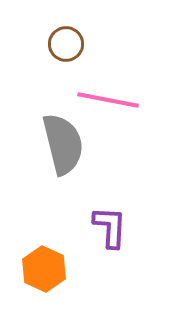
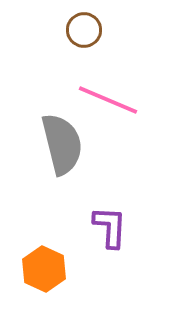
brown circle: moved 18 px right, 14 px up
pink line: rotated 12 degrees clockwise
gray semicircle: moved 1 px left
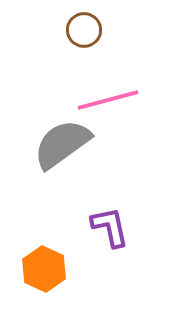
pink line: rotated 38 degrees counterclockwise
gray semicircle: rotated 112 degrees counterclockwise
purple L-shape: rotated 15 degrees counterclockwise
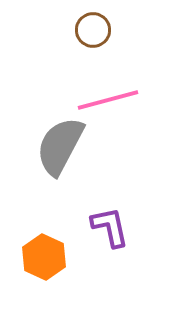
brown circle: moved 9 px right
gray semicircle: moved 2 px left, 2 px down; rotated 26 degrees counterclockwise
orange hexagon: moved 12 px up
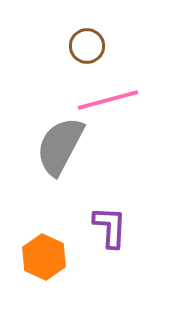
brown circle: moved 6 px left, 16 px down
purple L-shape: rotated 15 degrees clockwise
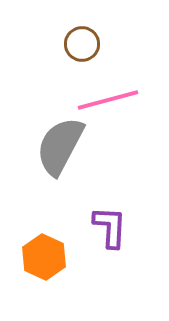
brown circle: moved 5 px left, 2 px up
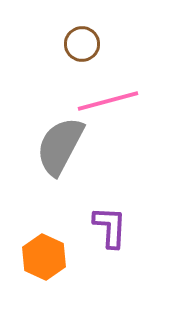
pink line: moved 1 px down
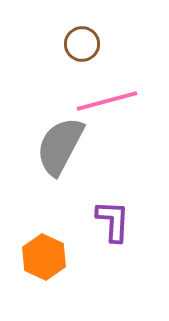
pink line: moved 1 px left
purple L-shape: moved 3 px right, 6 px up
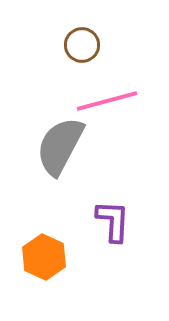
brown circle: moved 1 px down
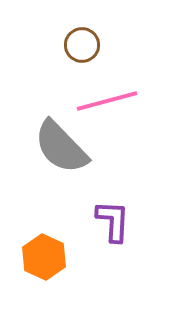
gray semicircle: moved 1 px right, 1 px down; rotated 72 degrees counterclockwise
